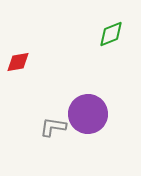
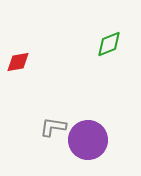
green diamond: moved 2 px left, 10 px down
purple circle: moved 26 px down
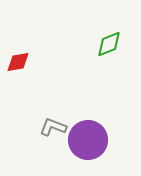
gray L-shape: rotated 12 degrees clockwise
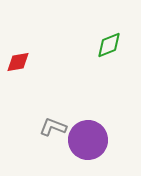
green diamond: moved 1 px down
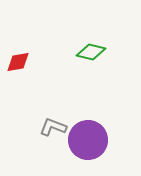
green diamond: moved 18 px left, 7 px down; rotated 36 degrees clockwise
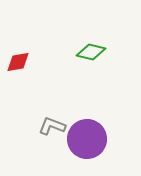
gray L-shape: moved 1 px left, 1 px up
purple circle: moved 1 px left, 1 px up
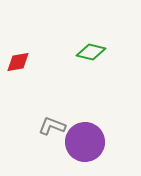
purple circle: moved 2 px left, 3 px down
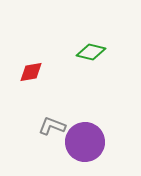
red diamond: moved 13 px right, 10 px down
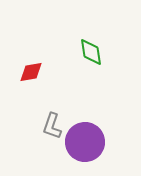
green diamond: rotated 68 degrees clockwise
gray L-shape: rotated 92 degrees counterclockwise
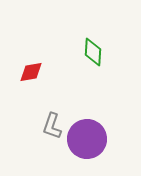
green diamond: moved 2 px right; rotated 12 degrees clockwise
purple circle: moved 2 px right, 3 px up
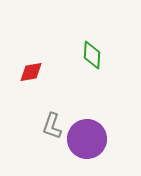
green diamond: moved 1 px left, 3 px down
